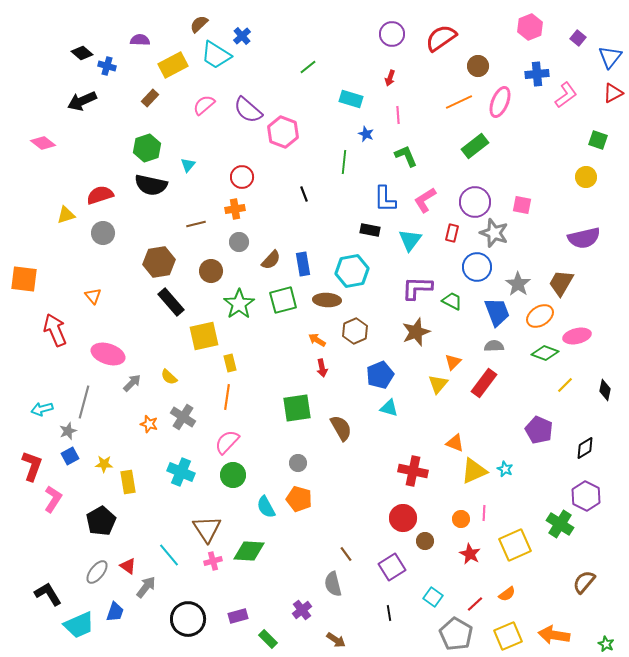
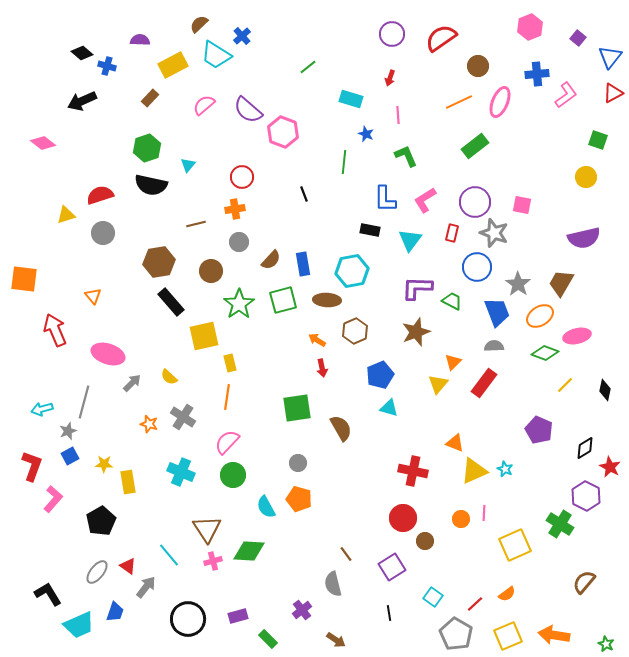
pink L-shape at (53, 499): rotated 8 degrees clockwise
red star at (470, 554): moved 140 px right, 87 px up
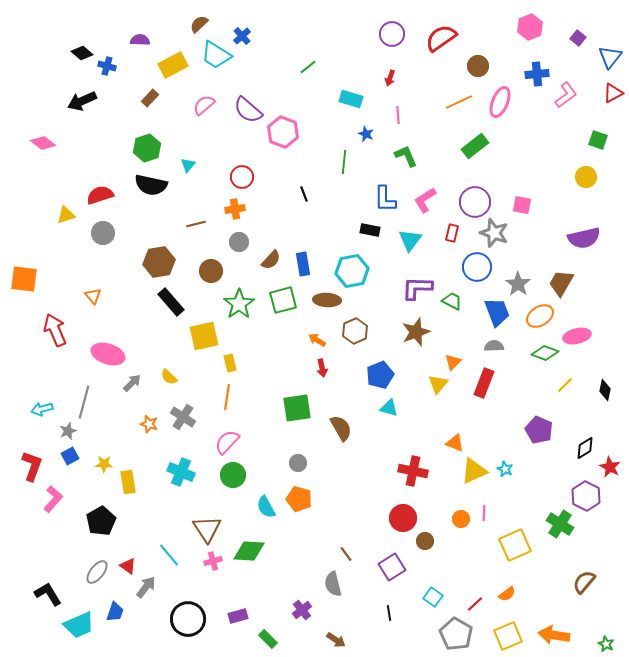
red rectangle at (484, 383): rotated 16 degrees counterclockwise
